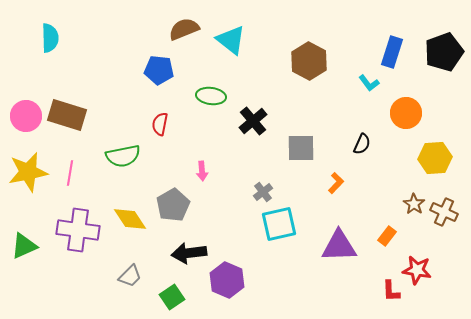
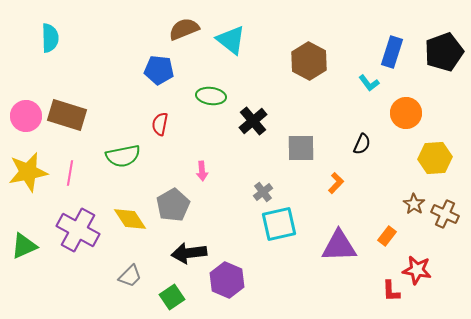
brown cross: moved 1 px right, 2 px down
purple cross: rotated 21 degrees clockwise
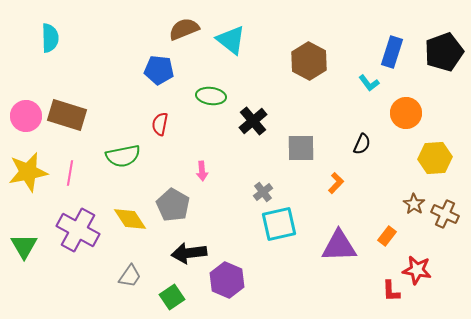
gray pentagon: rotated 12 degrees counterclockwise
green triangle: rotated 36 degrees counterclockwise
gray trapezoid: rotated 10 degrees counterclockwise
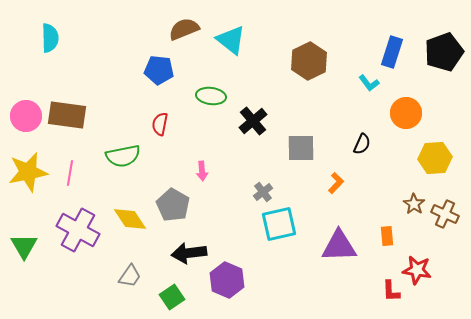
brown hexagon: rotated 6 degrees clockwise
brown rectangle: rotated 9 degrees counterclockwise
orange rectangle: rotated 42 degrees counterclockwise
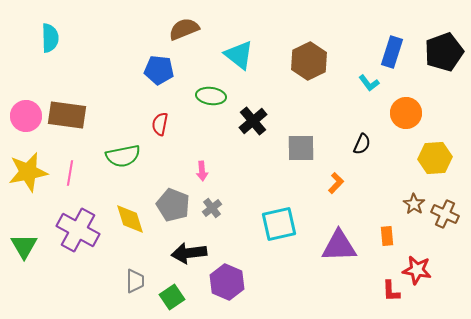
cyan triangle: moved 8 px right, 15 px down
gray cross: moved 51 px left, 16 px down
gray pentagon: rotated 8 degrees counterclockwise
yellow diamond: rotated 16 degrees clockwise
gray trapezoid: moved 5 px right, 5 px down; rotated 35 degrees counterclockwise
purple hexagon: moved 2 px down
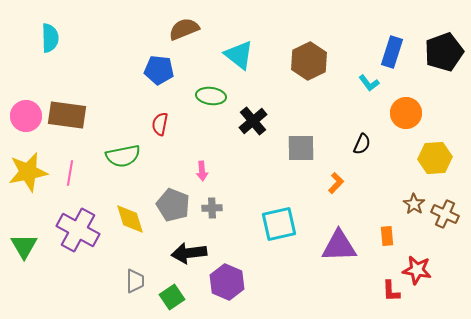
gray cross: rotated 36 degrees clockwise
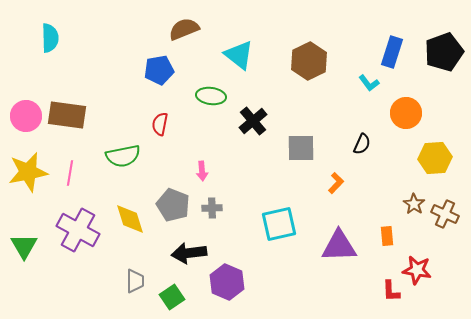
blue pentagon: rotated 16 degrees counterclockwise
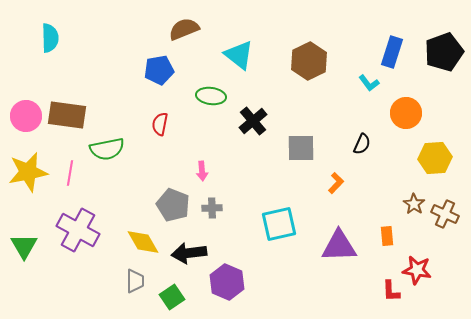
green semicircle: moved 16 px left, 7 px up
yellow diamond: moved 13 px right, 23 px down; rotated 12 degrees counterclockwise
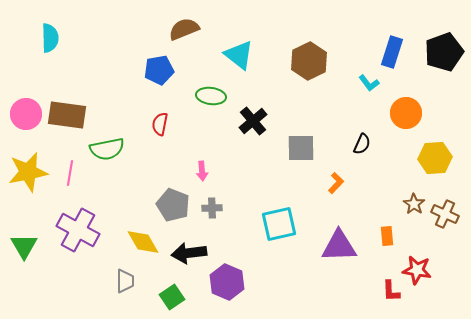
pink circle: moved 2 px up
gray trapezoid: moved 10 px left
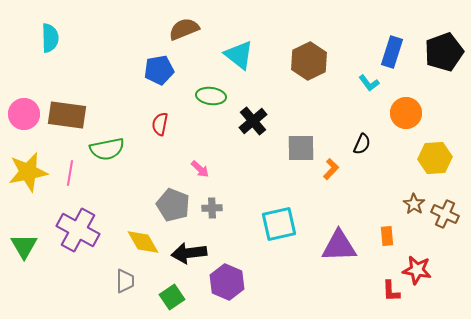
pink circle: moved 2 px left
pink arrow: moved 2 px left, 2 px up; rotated 42 degrees counterclockwise
orange L-shape: moved 5 px left, 14 px up
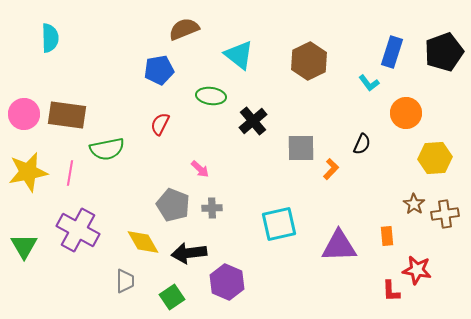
red semicircle: rotated 15 degrees clockwise
brown cross: rotated 32 degrees counterclockwise
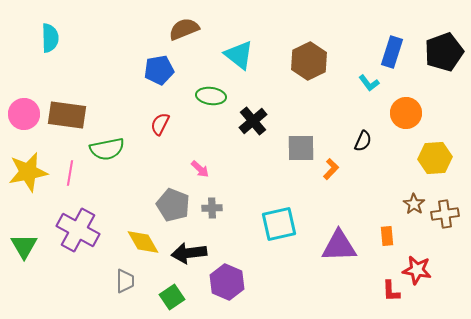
black semicircle: moved 1 px right, 3 px up
